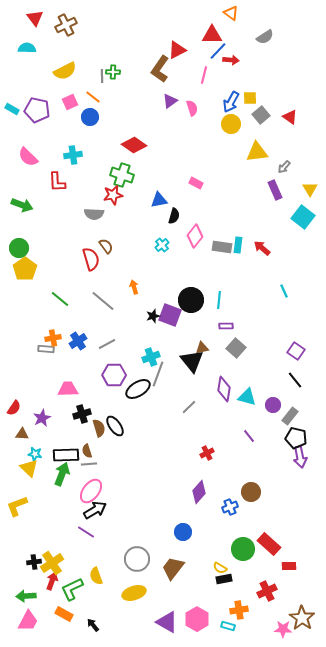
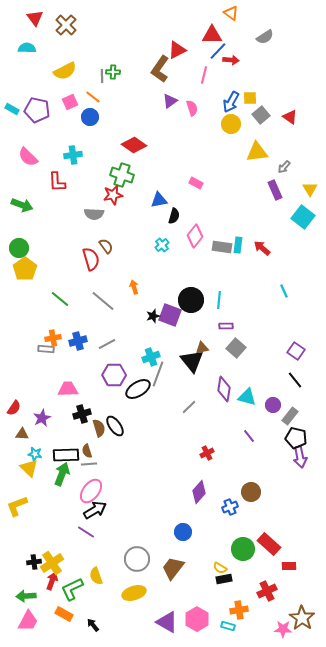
brown cross at (66, 25): rotated 20 degrees counterclockwise
blue cross at (78, 341): rotated 18 degrees clockwise
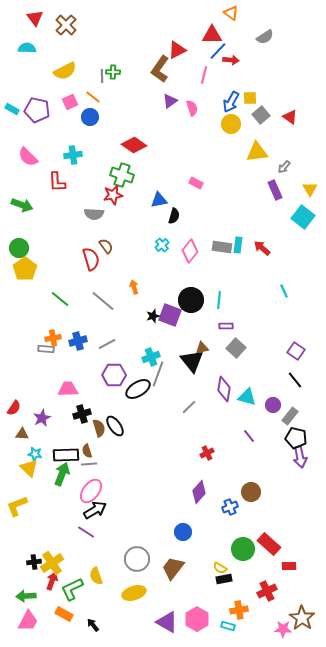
pink diamond at (195, 236): moved 5 px left, 15 px down
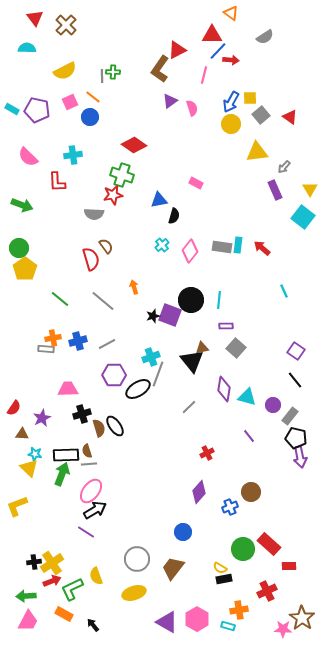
red arrow at (52, 581): rotated 48 degrees clockwise
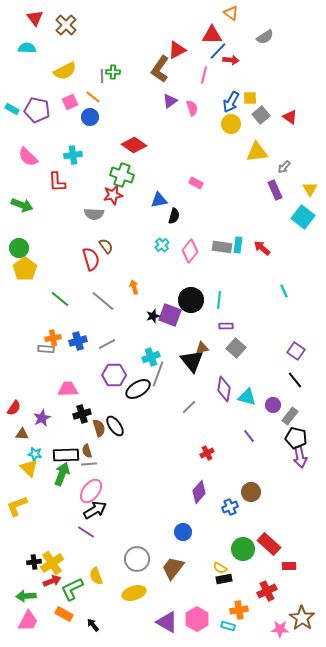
pink star at (283, 629): moved 3 px left
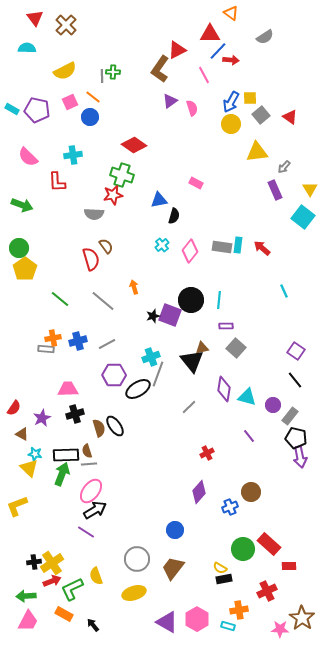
red triangle at (212, 35): moved 2 px left, 1 px up
pink line at (204, 75): rotated 42 degrees counterclockwise
black cross at (82, 414): moved 7 px left
brown triangle at (22, 434): rotated 24 degrees clockwise
blue circle at (183, 532): moved 8 px left, 2 px up
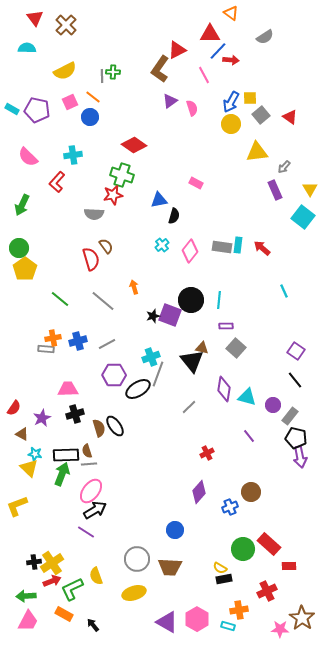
red L-shape at (57, 182): rotated 45 degrees clockwise
green arrow at (22, 205): rotated 95 degrees clockwise
brown triangle at (202, 348): rotated 24 degrees clockwise
brown trapezoid at (173, 568): moved 3 px left, 1 px up; rotated 125 degrees counterclockwise
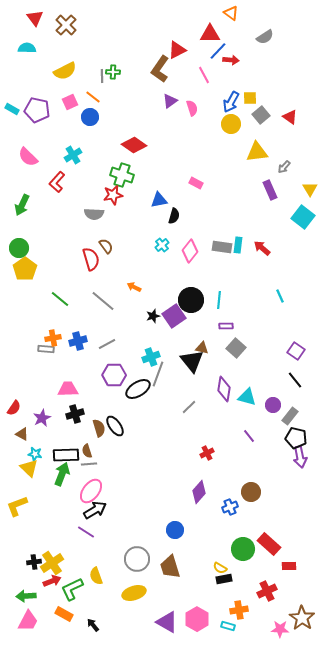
cyan cross at (73, 155): rotated 24 degrees counterclockwise
purple rectangle at (275, 190): moved 5 px left
orange arrow at (134, 287): rotated 48 degrees counterclockwise
cyan line at (284, 291): moved 4 px left, 5 px down
purple square at (170, 315): moved 4 px right, 1 px down; rotated 35 degrees clockwise
brown trapezoid at (170, 567): rotated 70 degrees clockwise
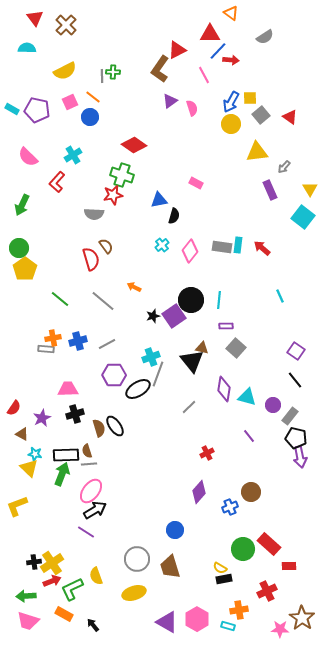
pink trapezoid at (28, 621): rotated 80 degrees clockwise
